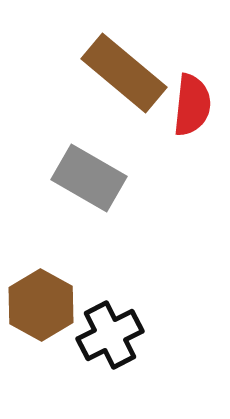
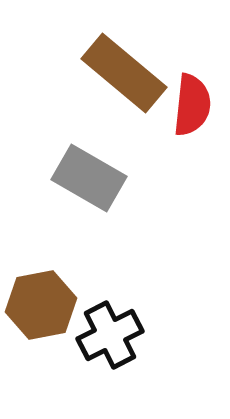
brown hexagon: rotated 20 degrees clockwise
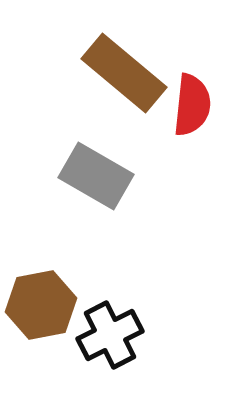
gray rectangle: moved 7 px right, 2 px up
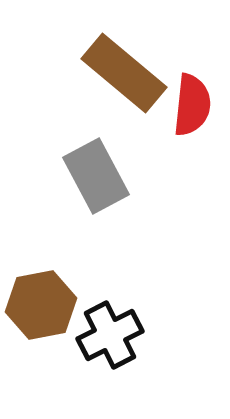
gray rectangle: rotated 32 degrees clockwise
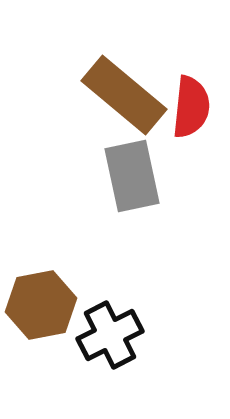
brown rectangle: moved 22 px down
red semicircle: moved 1 px left, 2 px down
gray rectangle: moved 36 px right; rotated 16 degrees clockwise
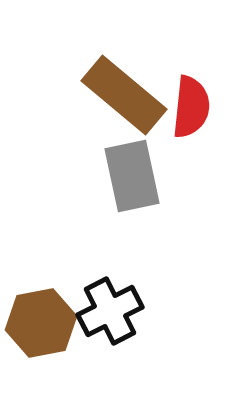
brown hexagon: moved 18 px down
black cross: moved 24 px up
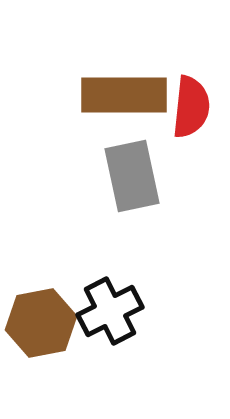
brown rectangle: rotated 40 degrees counterclockwise
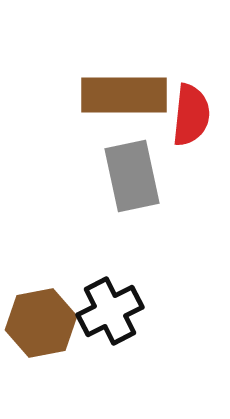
red semicircle: moved 8 px down
